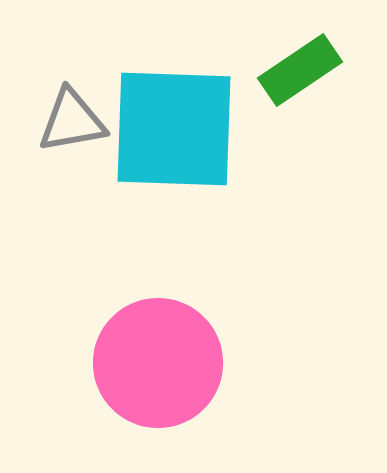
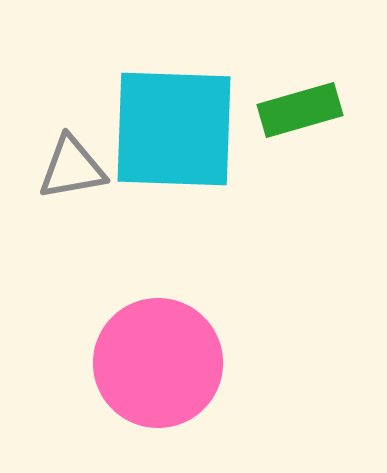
green rectangle: moved 40 px down; rotated 18 degrees clockwise
gray triangle: moved 47 px down
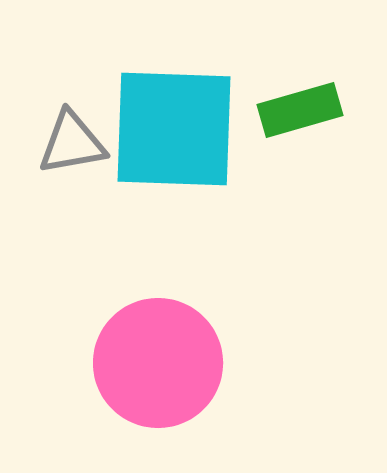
gray triangle: moved 25 px up
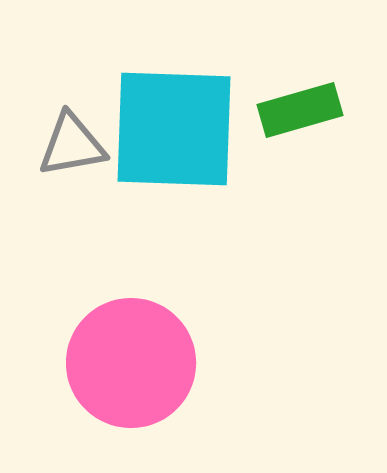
gray triangle: moved 2 px down
pink circle: moved 27 px left
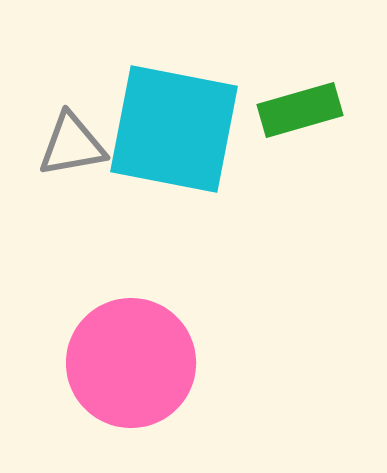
cyan square: rotated 9 degrees clockwise
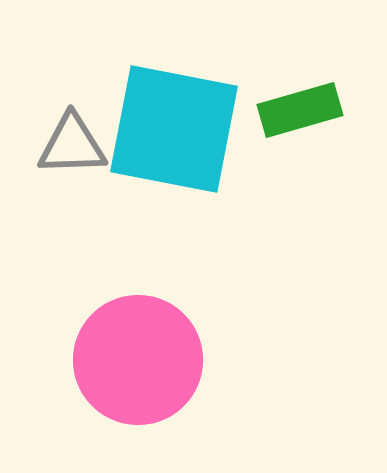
gray triangle: rotated 8 degrees clockwise
pink circle: moved 7 px right, 3 px up
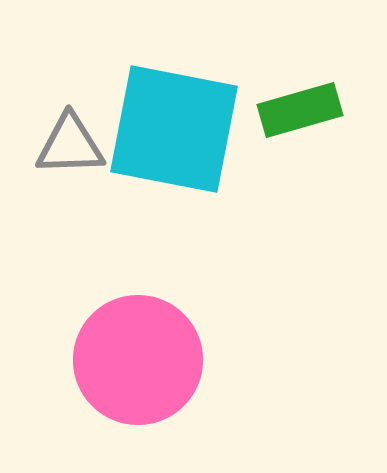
gray triangle: moved 2 px left
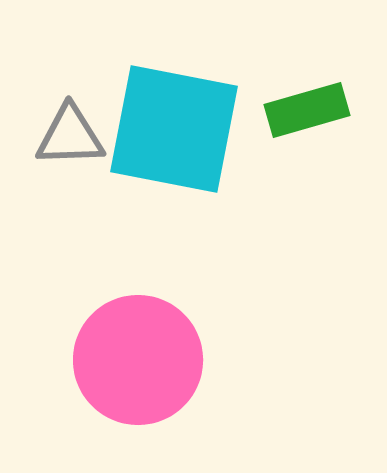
green rectangle: moved 7 px right
gray triangle: moved 9 px up
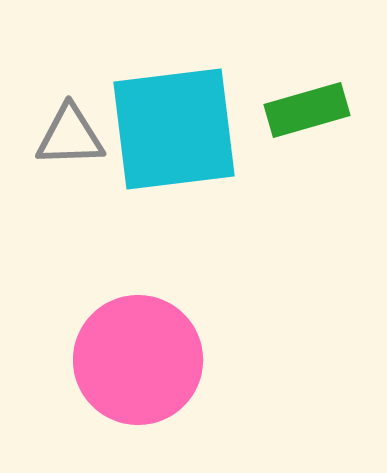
cyan square: rotated 18 degrees counterclockwise
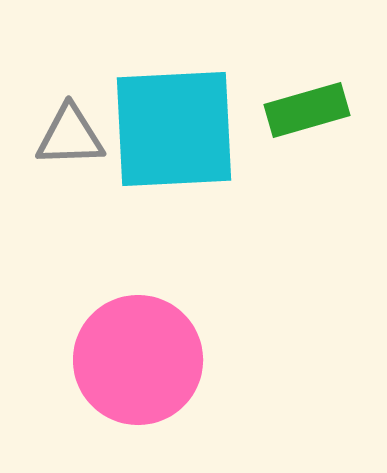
cyan square: rotated 4 degrees clockwise
